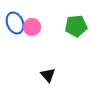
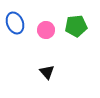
pink circle: moved 14 px right, 3 px down
black triangle: moved 1 px left, 3 px up
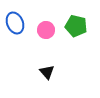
green pentagon: rotated 20 degrees clockwise
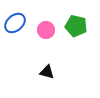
blue ellipse: rotated 70 degrees clockwise
black triangle: rotated 35 degrees counterclockwise
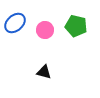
pink circle: moved 1 px left
black triangle: moved 3 px left
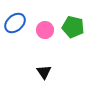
green pentagon: moved 3 px left, 1 px down
black triangle: rotated 42 degrees clockwise
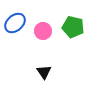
pink circle: moved 2 px left, 1 px down
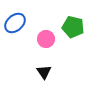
pink circle: moved 3 px right, 8 px down
